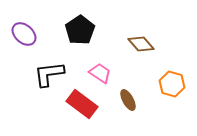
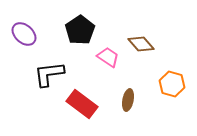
pink trapezoid: moved 8 px right, 16 px up
brown ellipse: rotated 40 degrees clockwise
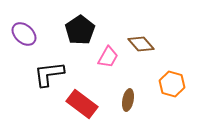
pink trapezoid: rotated 85 degrees clockwise
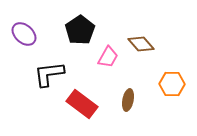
orange hexagon: rotated 15 degrees counterclockwise
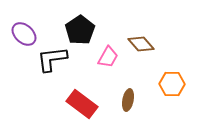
black L-shape: moved 3 px right, 15 px up
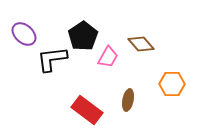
black pentagon: moved 3 px right, 6 px down
red rectangle: moved 5 px right, 6 px down
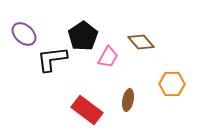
brown diamond: moved 2 px up
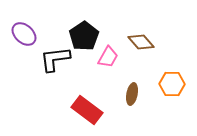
black pentagon: moved 1 px right
black L-shape: moved 3 px right
brown ellipse: moved 4 px right, 6 px up
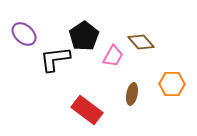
pink trapezoid: moved 5 px right, 1 px up
